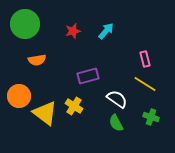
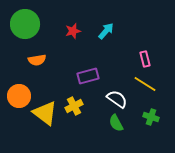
yellow cross: rotated 30 degrees clockwise
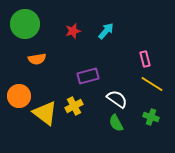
orange semicircle: moved 1 px up
yellow line: moved 7 px right
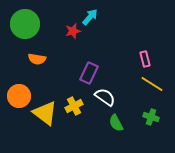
cyan arrow: moved 16 px left, 14 px up
orange semicircle: rotated 18 degrees clockwise
purple rectangle: moved 1 px right, 3 px up; rotated 50 degrees counterclockwise
white semicircle: moved 12 px left, 2 px up
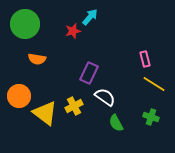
yellow line: moved 2 px right
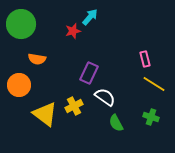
green circle: moved 4 px left
orange circle: moved 11 px up
yellow triangle: moved 1 px down
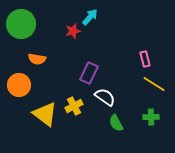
green cross: rotated 21 degrees counterclockwise
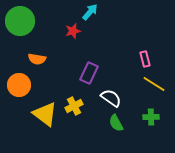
cyan arrow: moved 5 px up
green circle: moved 1 px left, 3 px up
white semicircle: moved 6 px right, 1 px down
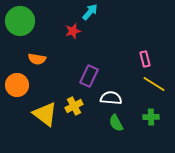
purple rectangle: moved 3 px down
orange circle: moved 2 px left
white semicircle: rotated 30 degrees counterclockwise
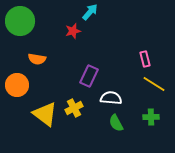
yellow cross: moved 2 px down
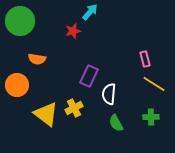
white semicircle: moved 2 px left, 4 px up; rotated 90 degrees counterclockwise
yellow triangle: moved 1 px right
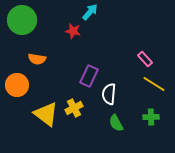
green circle: moved 2 px right, 1 px up
red star: rotated 28 degrees clockwise
pink rectangle: rotated 28 degrees counterclockwise
